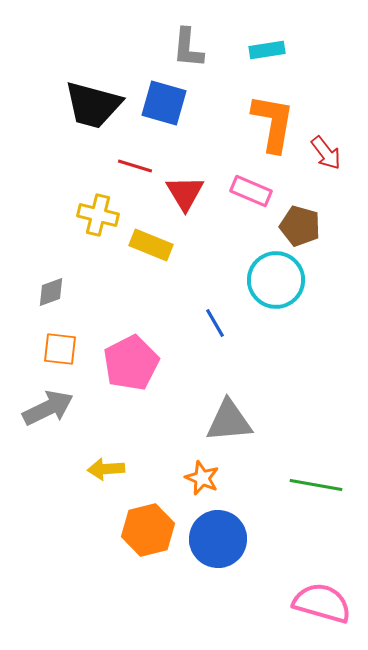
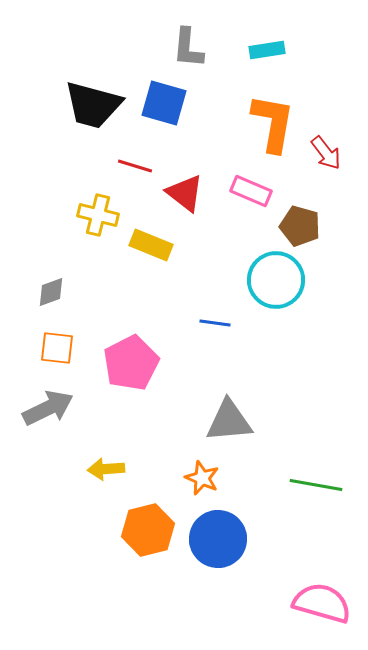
red triangle: rotated 21 degrees counterclockwise
blue line: rotated 52 degrees counterclockwise
orange square: moved 3 px left, 1 px up
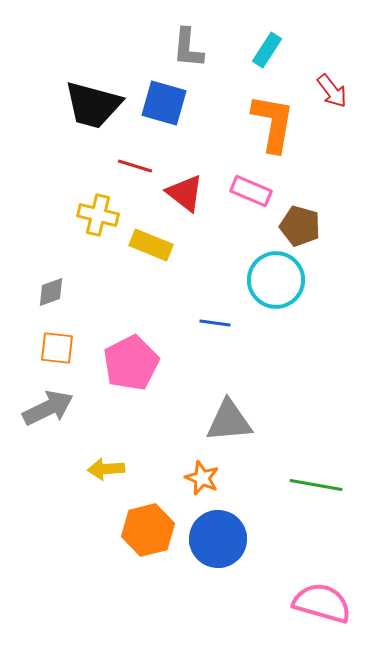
cyan rectangle: rotated 48 degrees counterclockwise
red arrow: moved 6 px right, 62 px up
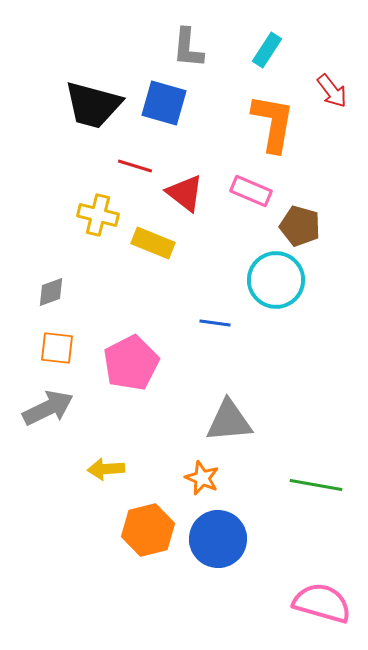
yellow rectangle: moved 2 px right, 2 px up
